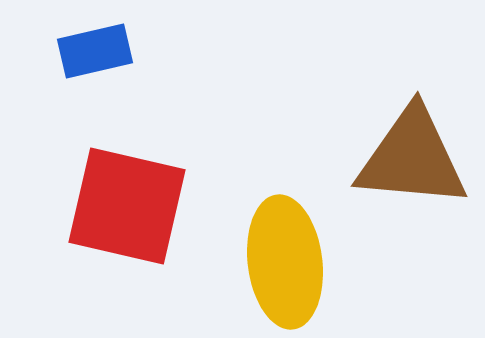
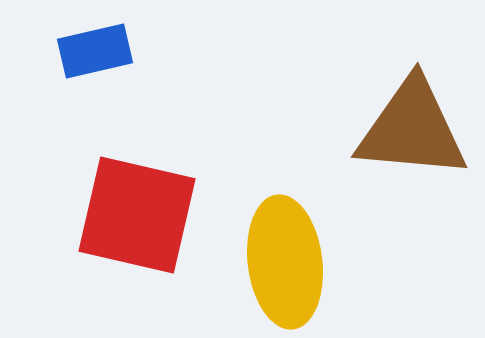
brown triangle: moved 29 px up
red square: moved 10 px right, 9 px down
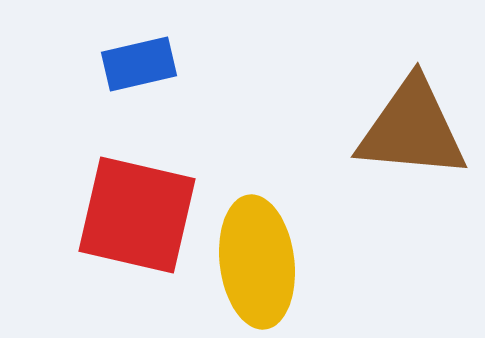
blue rectangle: moved 44 px right, 13 px down
yellow ellipse: moved 28 px left
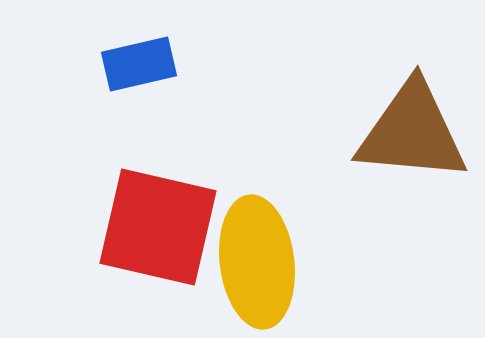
brown triangle: moved 3 px down
red square: moved 21 px right, 12 px down
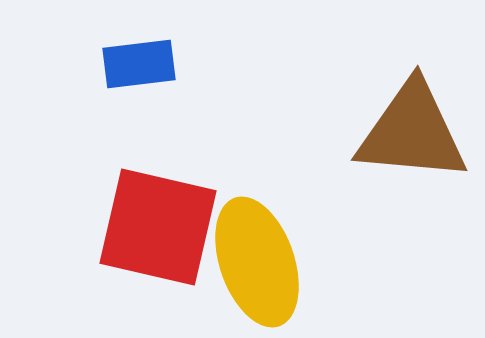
blue rectangle: rotated 6 degrees clockwise
yellow ellipse: rotated 12 degrees counterclockwise
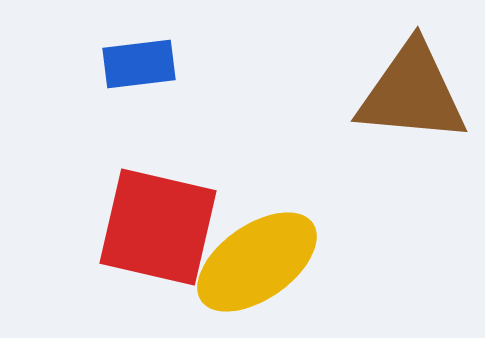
brown triangle: moved 39 px up
yellow ellipse: rotated 74 degrees clockwise
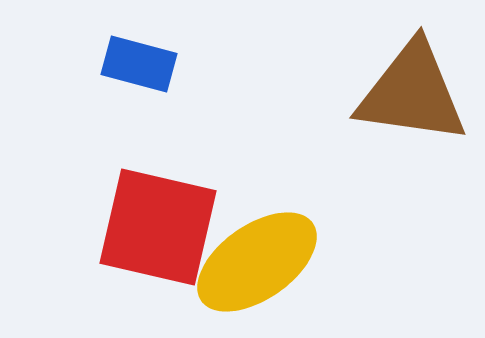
blue rectangle: rotated 22 degrees clockwise
brown triangle: rotated 3 degrees clockwise
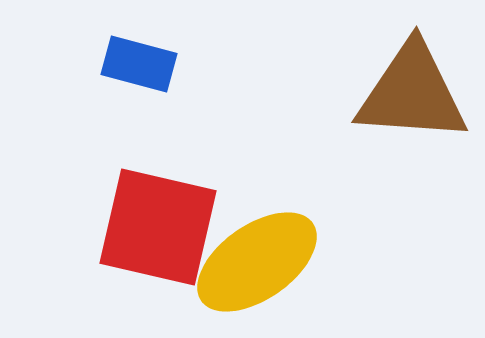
brown triangle: rotated 4 degrees counterclockwise
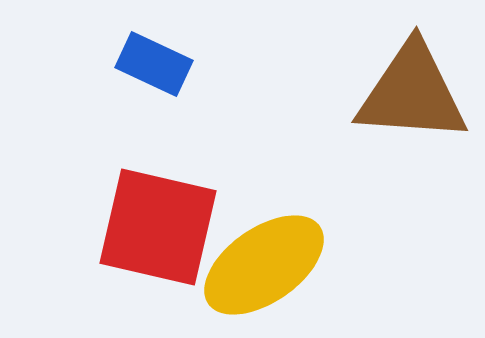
blue rectangle: moved 15 px right; rotated 10 degrees clockwise
yellow ellipse: moved 7 px right, 3 px down
